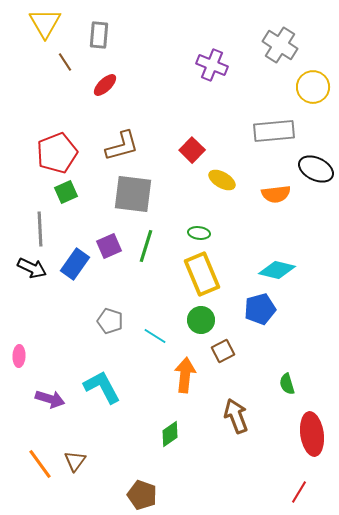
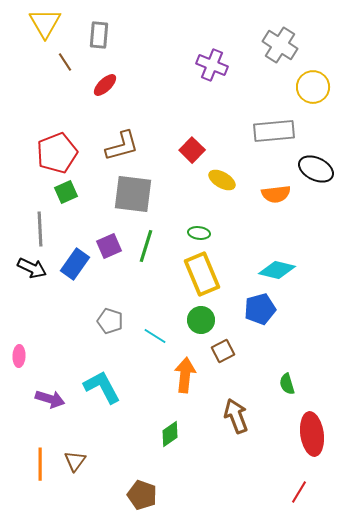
orange line at (40, 464): rotated 36 degrees clockwise
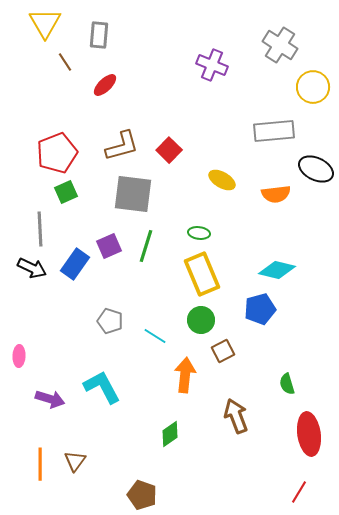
red square at (192, 150): moved 23 px left
red ellipse at (312, 434): moved 3 px left
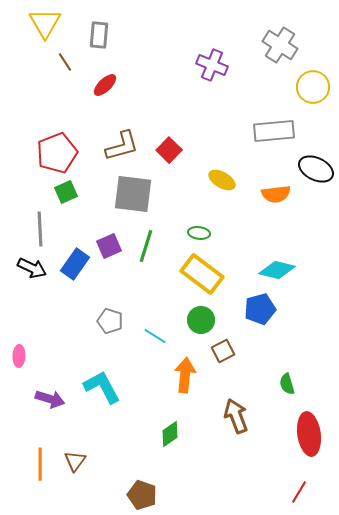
yellow rectangle at (202, 274): rotated 30 degrees counterclockwise
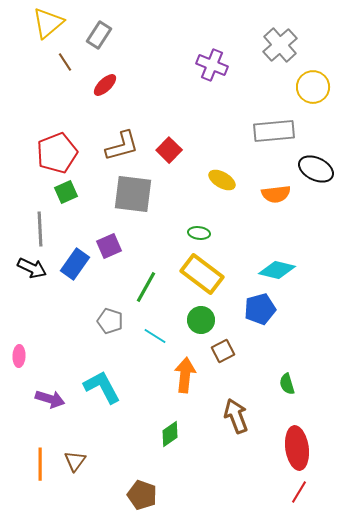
yellow triangle at (45, 23): moved 3 px right; rotated 20 degrees clockwise
gray rectangle at (99, 35): rotated 28 degrees clockwise
gray cross at (280, 45): rotated 16 degrees clockwise
green line at (146, 246): moved 41 px down; rotated 12 degrees clockwise
red ellipse at (309, 434): moved 12 px left, 14 px down
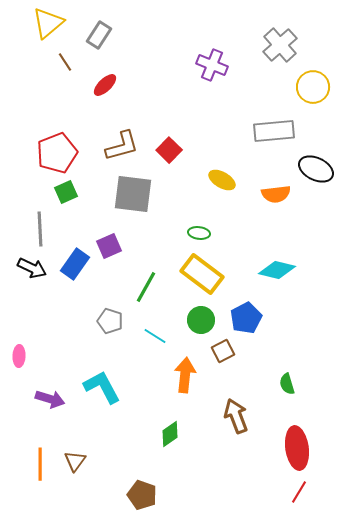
blue pentagon at (260, 309): moved 14 px left, 9 px down; rotated 12 degrees counterclockwise
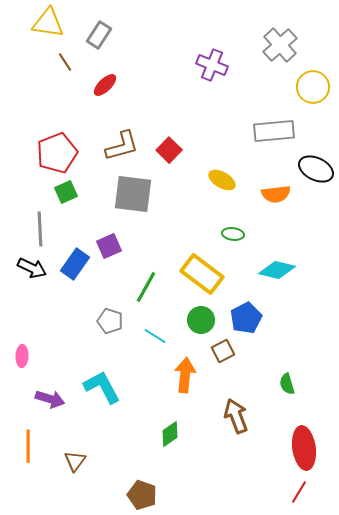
yellow triangle at (48, 23): rotated 48 degrees clockwise
green ellipse at (199, 233): moved 34 px right, 1 px down
pink ellipse at (19, 356): moved 3 px right
red ellipse at (297, 448): moved 7 px right
orange line at (40, 464): moved 12 px left, 18 px up
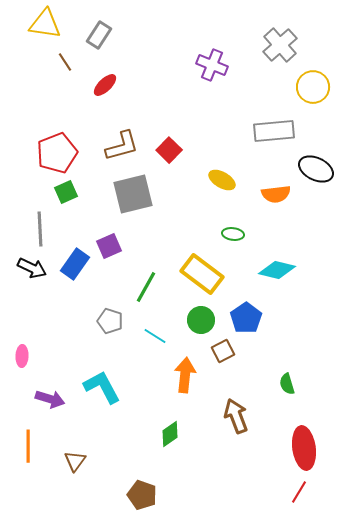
yellow triangle at (48, 23): moved 3 px left, 1 px down
gray square at (133, 194): rotated 21 degrees counterclockwise
blue pentagon at (246, 318): rotated 8 degrees counterclockwise
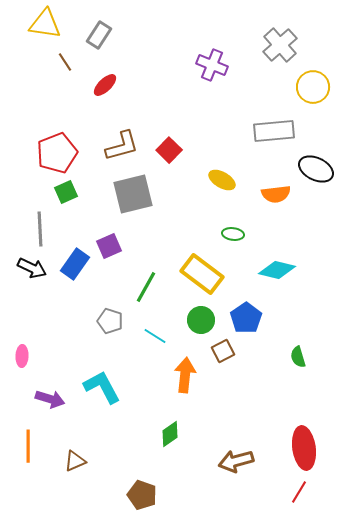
green semicircle at (287, 384): moved 11 px right, 27 px up
brown arrow at (236, 416): moved 45 px down; rotated 84 degrees counterclockwise
brown triangle at (75, 461): rotated 30 degrees clockwise
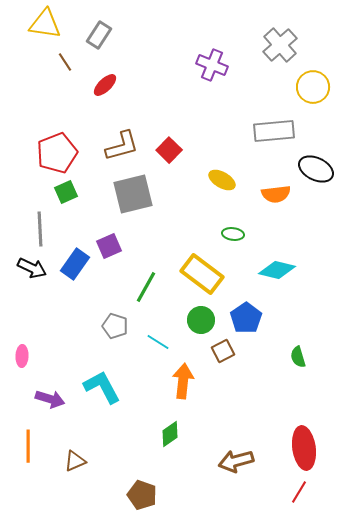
gray pentagon at (110, 321): moved 5 px right, 5 px down
cyan line at (155, 336): moved 3 px right, 6 px down
orange arrow at (185, 375): moved 2 px left, 6 px down
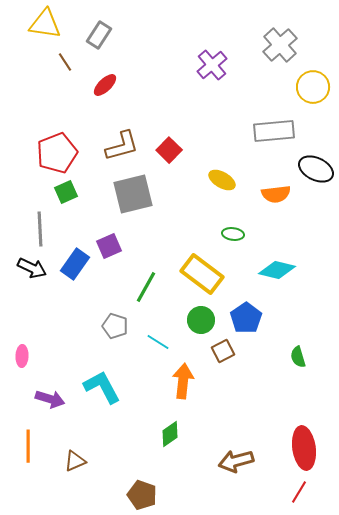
purple cross at (212, 65): rotated 28 degrees clockwise
